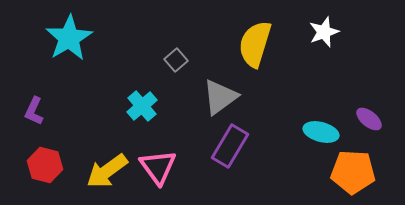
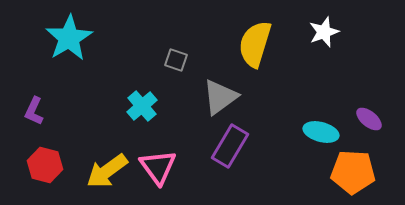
gray square: rotated 30 degrees counterclockwise
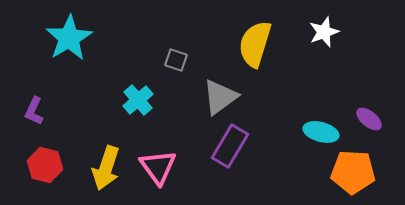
cyan cross: moved 4 px left, 6 px up
yellow arrow: moved 1 px left, 3 px up; rotated 36 degrees counterclockwise
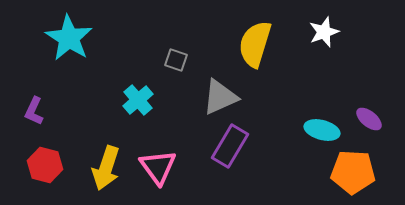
cyan star: rotated 9 degrees counterclockwise
gray triangle: rotated 12 degrees clockwise
cyan ellipse: moved 1 px right, 2 px up
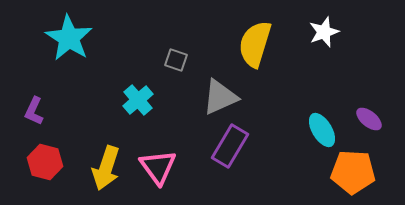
cyan ellipse: rotated 44 degrees clockwise
red hexagon: moved 3 px up
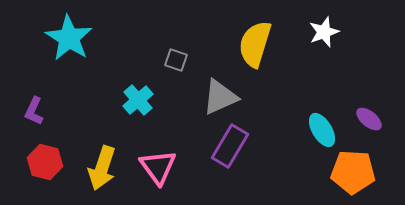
yellow arrow: moved 4 px left
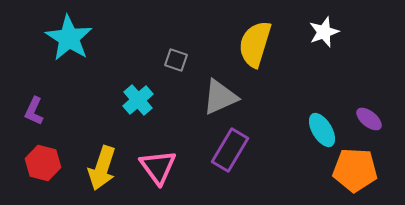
purple rectangle: moved 4 px down
red hexagon: moved 2 px left, 1 px down
orange pentagon: moved 2 px right, 2 px up
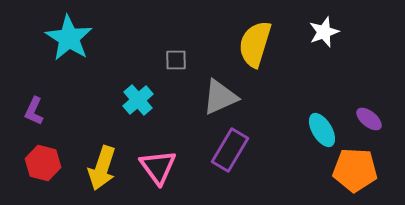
gray square: rotated 20 degrees counterclockwise
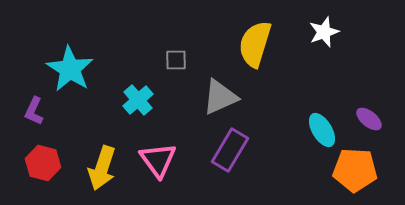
cyan star: moved 1 px right, 31 px down
pink triangle: moved 7 px up
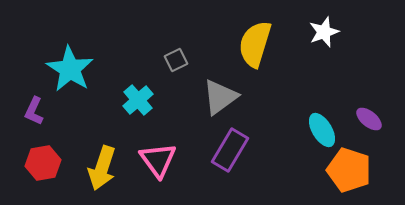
gray square: rotated 25 degrees counterclockwise
gray triangle: rotated 12 degrees counterclockwise
red hexagon: rotated 24 degrees counterclockwise
orange pentagon: moved 6 px left; rotated 15 degrees clockwise
